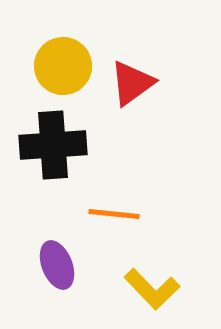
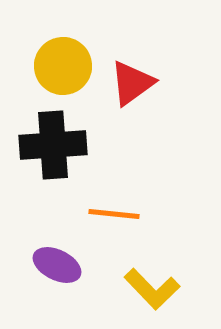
purple ellipse: rotated 42 degrees counterclockwise
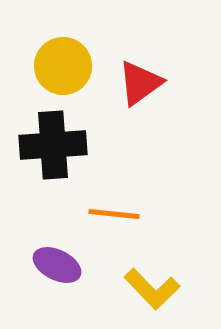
red triangle: moved 8 px right
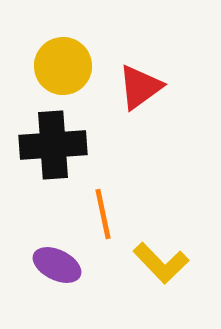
red triangle: moved 4 px down
orange line: moved 11 px left; rotated 72 degrees clockwise
yellow L-shape: moved 9 px right, 26 px up
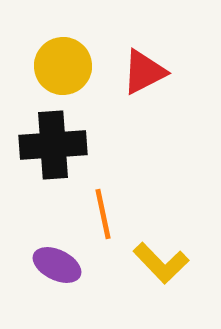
red triangle: moved 4 px right, 15 px up; rotated 9 degrees clockwise
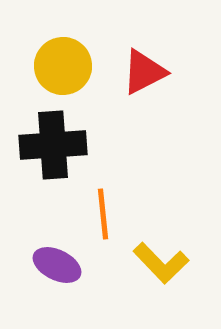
orange line: rotated 6 degrees clockwise
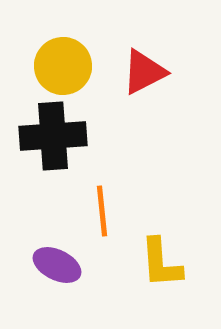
black cross: moved 9 px up
orange line: moved 1 px left, 3 px up
yellow L-shape: rotated 40 degrees clockwise
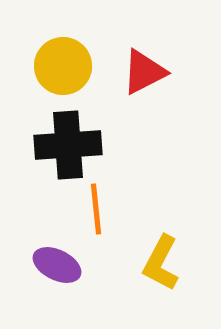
black cross: moved 15 px right, 9 px down
orange line: moved 6 px left, 2 px up
yellow L-shape: rotated 32 degrees clockwise
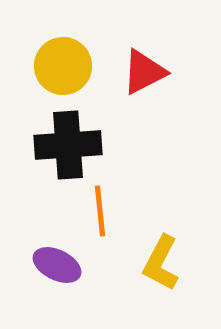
orange line: moved 4 px right, 2 px down
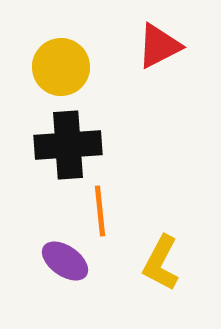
yellow circle: moved 2 px left, 1 px down
red triangle: moved 15 px right, 26 px up
purple ellipse: moved 8 px right, 4 px up; rotated 9 degrees clockwise
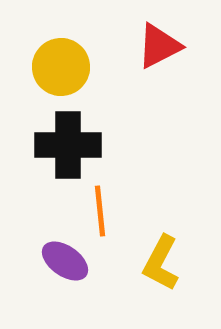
black cross: rotated 4 degrees clockwise
